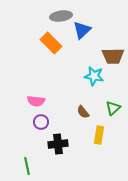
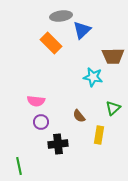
cyan star: moved 1 px left, 1 px down
brown semicircle: moved 4 px left, 4 px down
green line: moved 8 px left
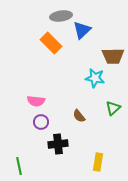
cyan star: moved 2 px right, 1 px down
yellow rectangle: moved 1 px left, 27 px down
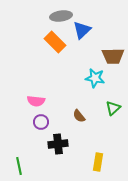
orange rectangle: moved 4 px right, 1 px up
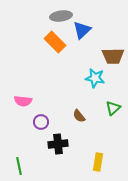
pink semicircle: moved 13 px left
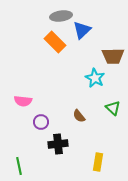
cyan star: rotated 18 degrees clockwise
green triangle: rotated 35 degrees counterclockwise
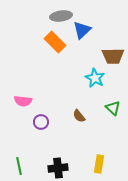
black cross: moved 24 px down
yellow rectangle: moved 1 px right, 2 px down
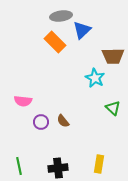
brown semicircle: moved 16 px left, 5 px down
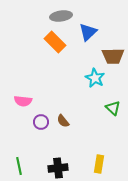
blue triangle: moved 6 px right, 2 px down
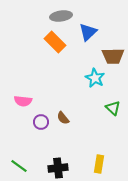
brown semicircle: moved 3 px up
green line: rotated 42 degrees counterclockwise
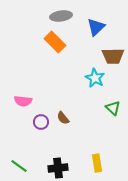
blue triangle: moved 8 px right, 5 px up
yellow rectangle: moved 2 px left, 1 px up; rotated 18 degrees counterclockwise
